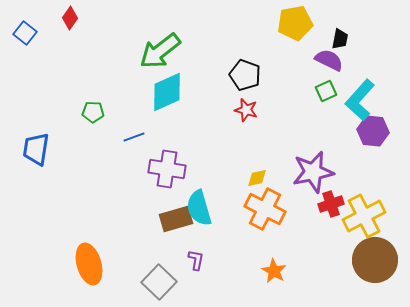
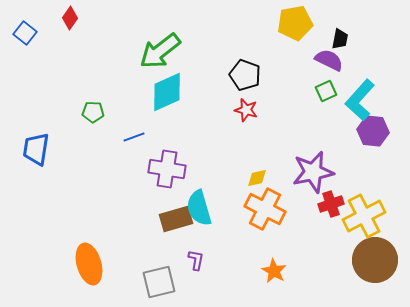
gray square: rotated 32 degrees clockwise
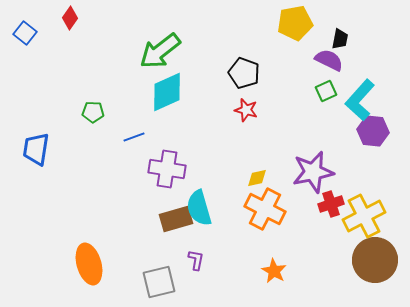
black pentagon: moved 1 px left, 2 px up
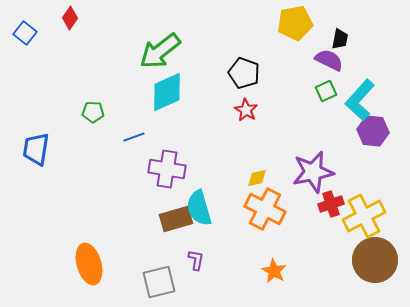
red star: rotated 15 degrees clockwise
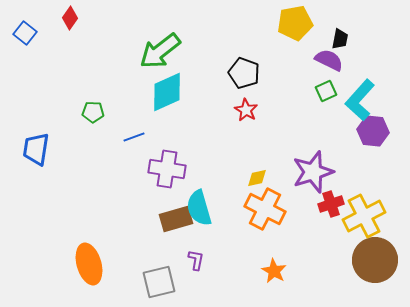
purple star: rotated 6 degrees counterclockwise
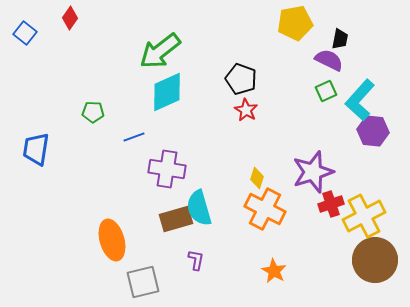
black pentagon: moved 3 px left, 6 px down
yellow diamond: rotated 60 degrees counterclockwise
orange ellipse: moved 23 px right, 24 px up
gray square: moved 16 px left
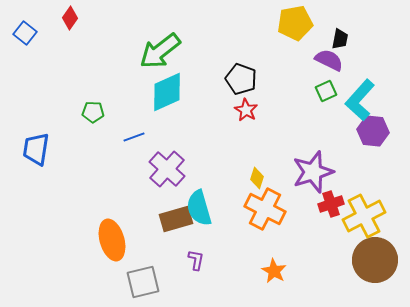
purple cross: rotated 33 degrees clockwise
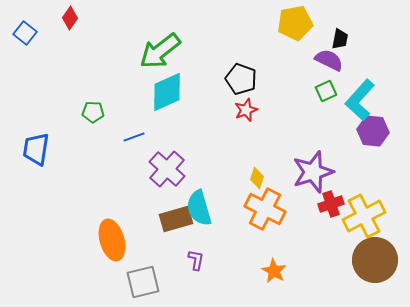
red star: rotated 20 degrees clockwise
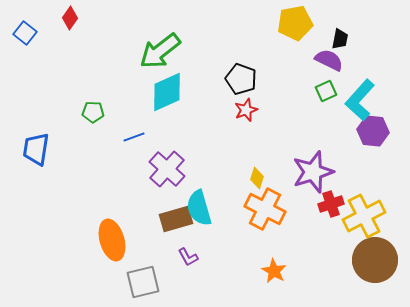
purple L-shape: moved 8 px left, 3 px up; rotated 140 degrees clockwise
